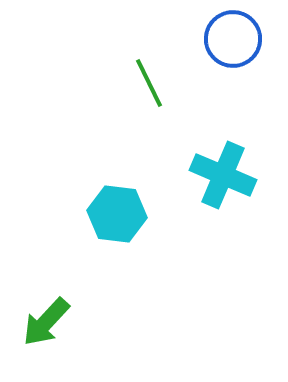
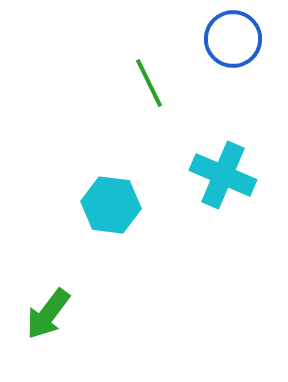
cyan hexagon: moved 6 px left, 9 px up
green arrow: moved 2 px right, 8 px up; rotated 6 degrees counterclockwise
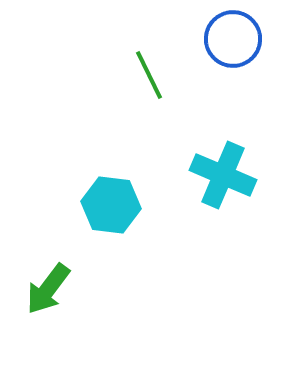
green line: moved 8 px up
green arrow: moved 25 px up
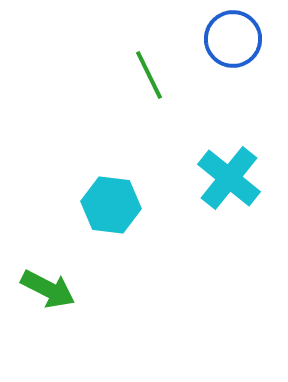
cyan cross: moved 6 px right, 3 px down; rotated 16 degrees clockwise
green arrow: rotated 100 degrees counterclockwise
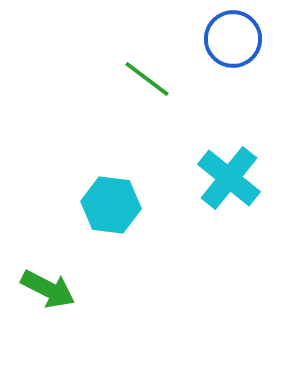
green line: moved 2 px left, 4 px down; rotated 27 degrees counterclockwise
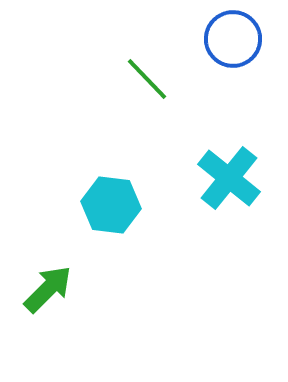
green line: rotated 9 degrees clockwise
green arrow: rotated 72 degrees counterclockwise
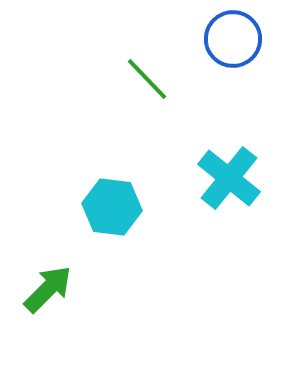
cyan hexagon: moved 1 px right, 2 px down
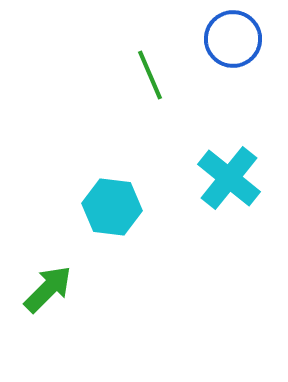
green line: moved 3 px right, 4 px up; rotated 21 degrees clockwise
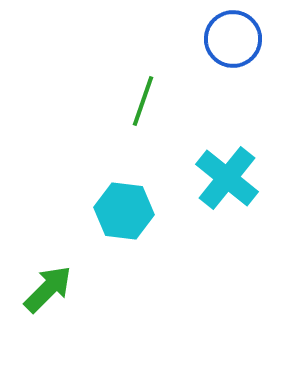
green line: moved 7 px left, 26 px down; rotated 42 degrees clockwise
cyan cross: moved 2 px left
cyan hexagon: moved 12 px right, 4 px down
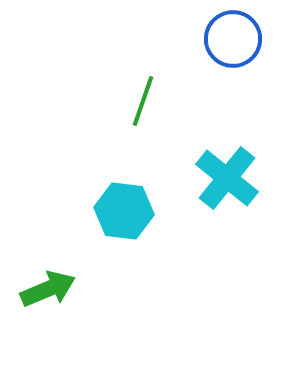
green arrow: rotated 22 degrees clockwise
